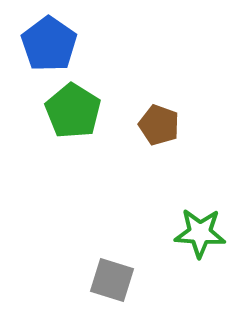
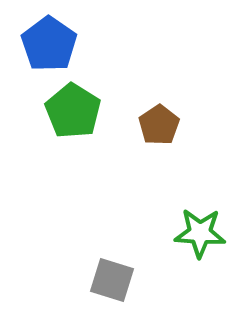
brown pentagon: rotated 18 degrees clockwise
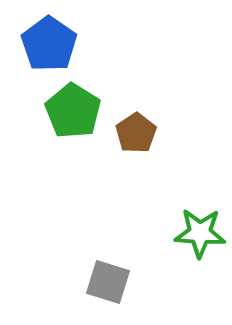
brown pentagon: moved 23 px left, 8 px down
gray square: moved 4 px left, 2 px down
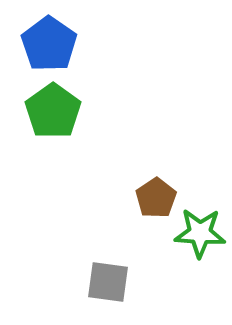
green pentagon: moved 20 px left; rotated 4 degrees clockwise
brown pentagon: moved 20 px right, 65 px down
gray square: rotated 9 degrees counterclockwise
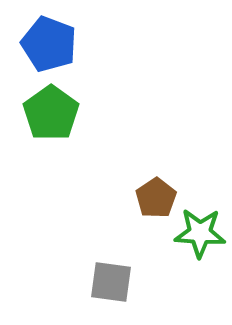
blue pentagon: rotated 14 degrees counterclockwise
green pentagon: moved 2 px left, 2 px down
gray square: moved 3 px right
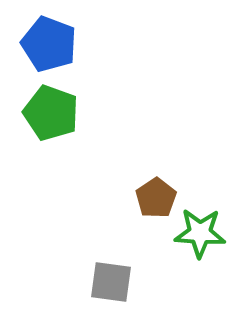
green pentagon: rotated 16 degrees counterclockwise
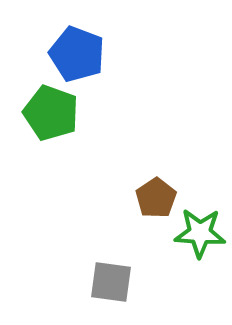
blue pentagon: moved 28 px right, 10 px down
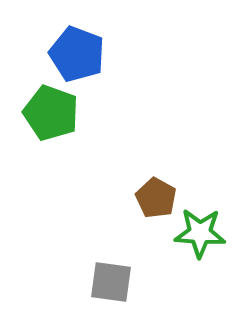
brown pentagon: rotated 9 degrees counterclockwise
